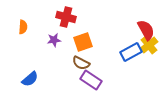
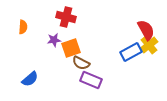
orange square: moved 12 px left, 6 px down
purple rectangle: rotated 10 degrees counterclockwise
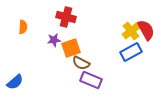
yellow cross: moved 18 px left, 14 px up
blue semicircle: moved 15 px left, 3 px down
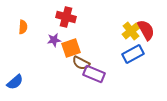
blue rectangle: moved 2 px right, 2 px down
purple rectangle: moved 3 px right, 6 px up
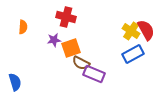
yellow cross: rotated 18 degrees counterclockwise
blue semicircle: rotated 66 degrees counterclockwise
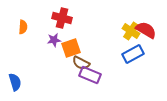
red cross: moved 4 px left, 1 px down
red semicircle: rotated 30 degrees counterclockwise
purple rectangle: moved 4 px left, 1 px down
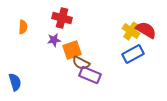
orange square: moved 1 px right, 2 px down
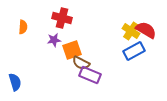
blue rectangle: moved 1 px right, 3 px up
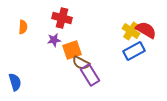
purple rectangle: rotated 35 degrees clockwise
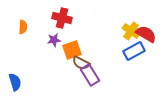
red semicircle: moved 4 px down
